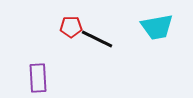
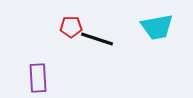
black line: rotated 8 degrees counterclockwise
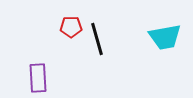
cyan trapezoid: moved 8 px right, 10 px down
black line: rotated 56 degrees clockwise
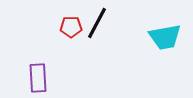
black line: moved 16 px up; rotated 44 degrees clockwise
